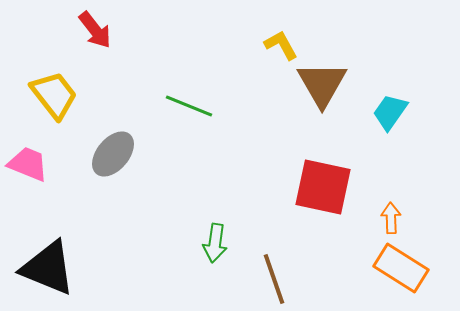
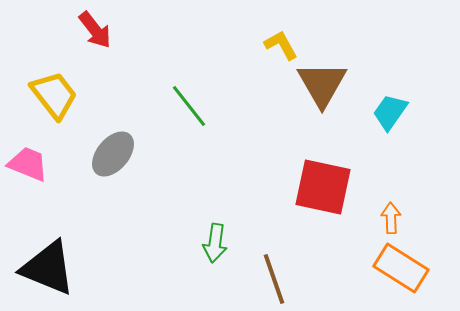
green line: rotated 30 degrees clockwise
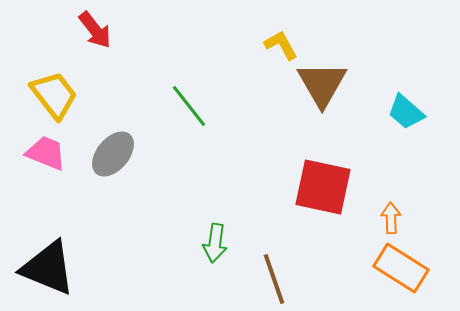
cyan trapezoid: moved 16 px right; rotated 84 degrees counterclockwise
pink trapezoid: moved 18 px right, 11 px up
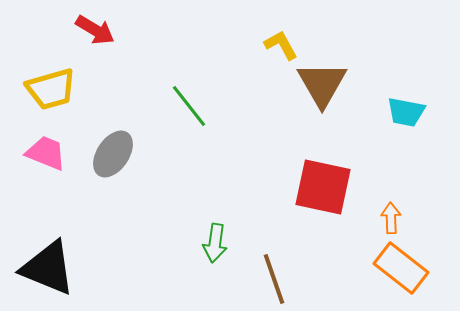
red arrow: rotated 21 degrees counterclockwise
yellow trapezoid: moved 3 px left, 6 px up; rotated 112 degrees clockwise
cyan trapezoid: rotated 30 degrees counterclockwise
gray ellipse: rotated 6 degrees counterclockwise
orange rectangle: rotated 6 degrees clockwise
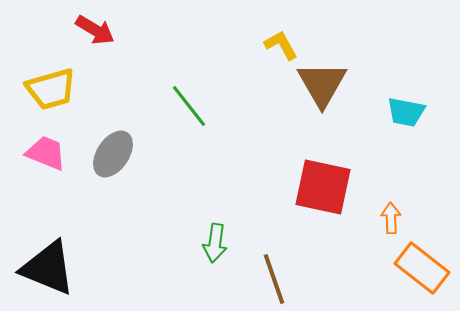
orange rectangle: moved 21 px right
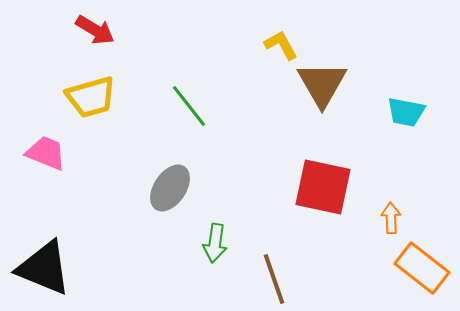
yellow trapezoid: moved 40 px right, 8 px down
gray ellipse: moved 57 px right, 34 px down
black triangle: moved 4 px left
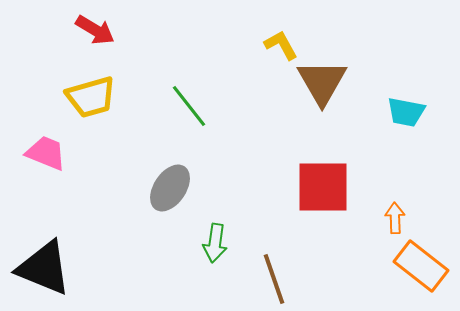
brown triangle: moved 2 px up
red square: rotated 12 degrees counterclockwise
orange arrow: moved 4 px right
orange rectangle: moved 1 px left, 2 px up
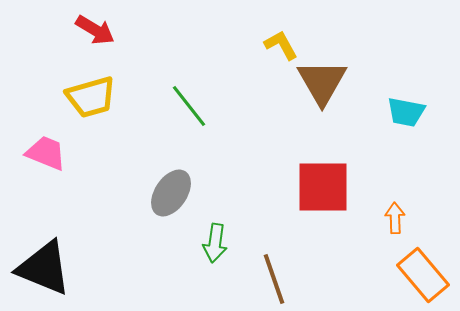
gray ellipse: moved 1 px right, 5 px down
orange rectangle: moved 2 px right, 9 px down; rotated 12 degrees clockwise
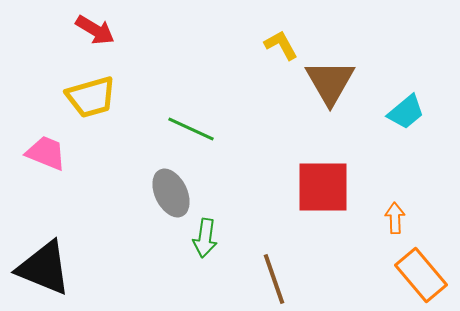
brown triangle: moved 8 px right
green line: moved 2 px right, 23 px down; rotated 27 degrees counterclockwise
cyan trapezoid: rotated 51 degrees counterclockwise
gray ellipse: rotated 60 degrees counterclockwise
green arrow: moved 10 px left, 5 px up
orange rectangle: moved 2 px left
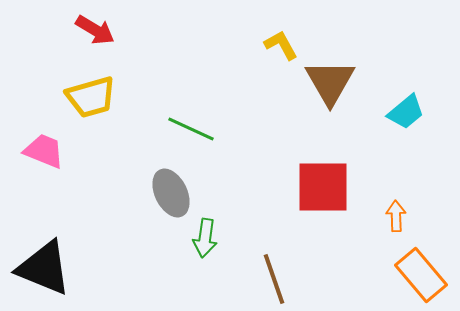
pink trapezoid: moved 2 px left, 2 px up
orange arrow: moved 1 px right, 2 px up
